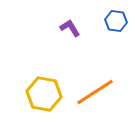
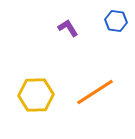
purple L-shape: moved 2 px left
yellow hexagon: moved 8 px left, 1 px down; rotated 12 degrees counterclockwise
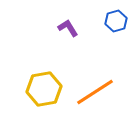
blue hexagon: rotated 25 degrees counterclockwise
yellow hexagon: moved 8 px right, 6 px up; rotated 8 degrees counterclockwise
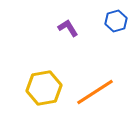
yellow hexagon: moved 1 px up
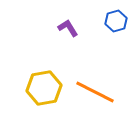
orange line: rotated 60 degrees clockwise
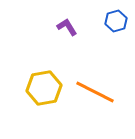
purple L-shape: moved 1 px left, 1 px up
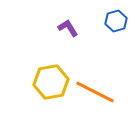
purple L-shape: moved 1 px right, 1 px down
yellow hexagon: moved 7 px right, 6 px up
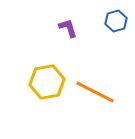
purple L-shape: rotated 15 degrees clockwise
yellow hexagon: moved 4 px left
